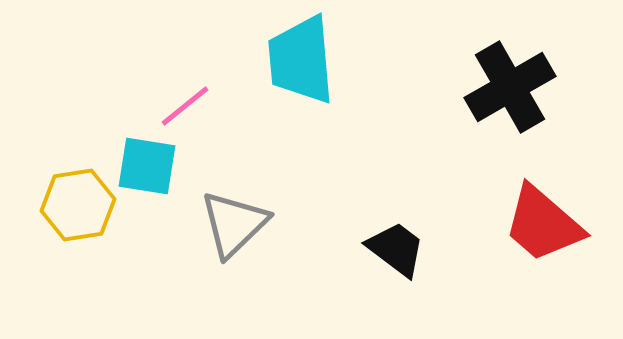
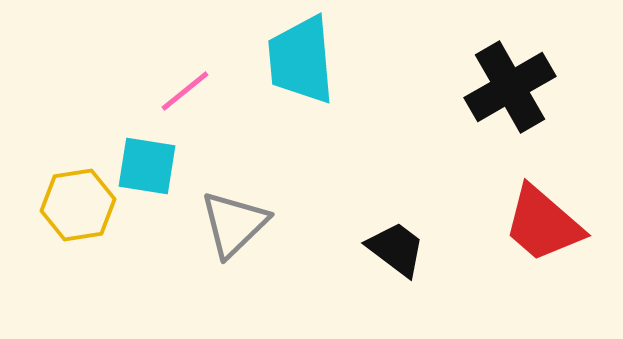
pink line: moved 15 px up
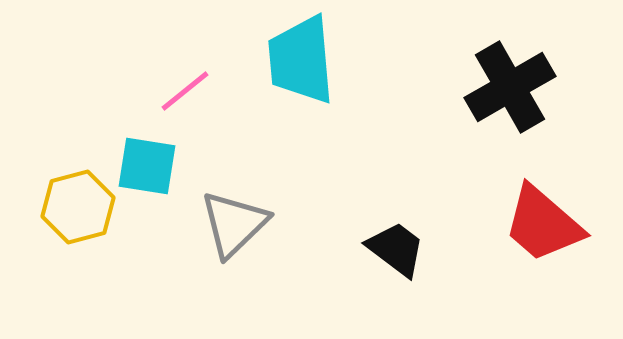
yellow hexagon: moved 2 px down; rotated 6 degrees counterclockwise
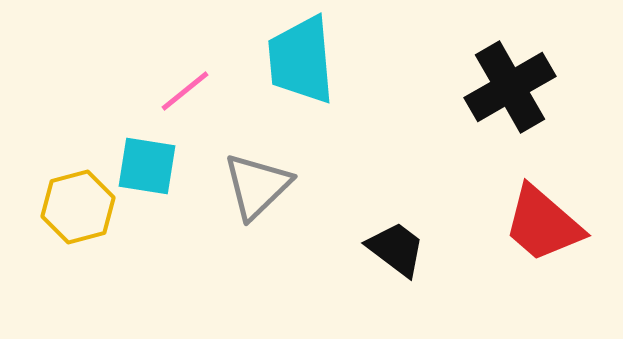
gray triangle: moved 23 px right, 38 px up
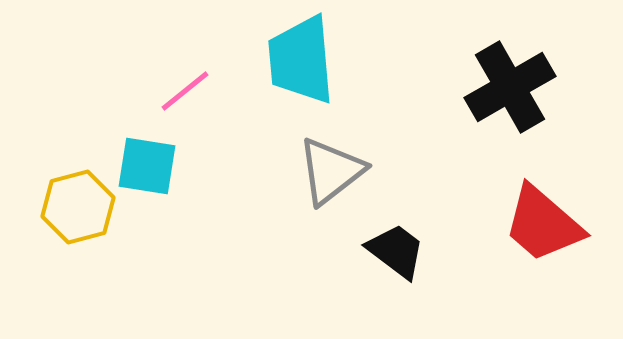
gray triangle: moved 74 px right, 15 px up; rotated 6 degrees clockwise
black trapezoid: moved 2 px down
